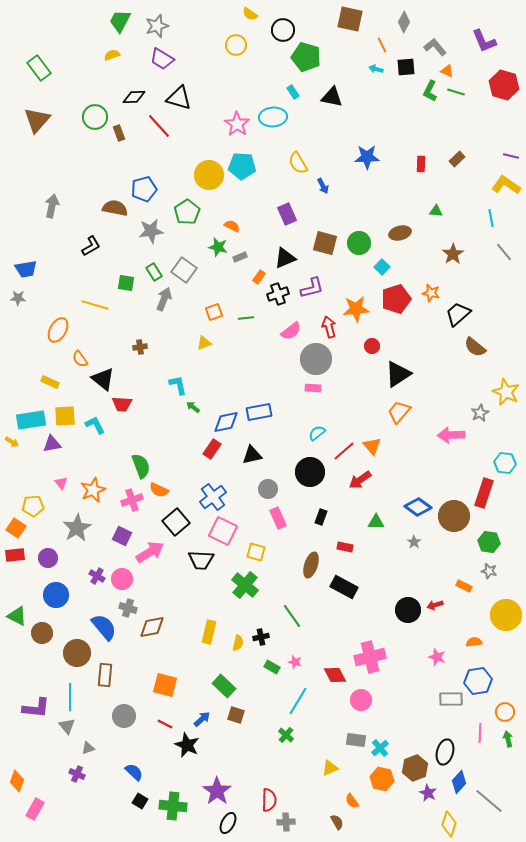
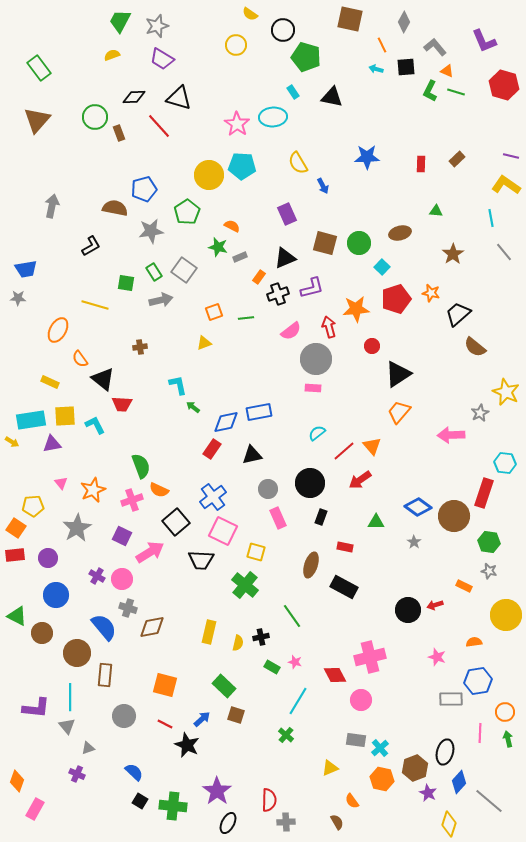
gray arrow at (164, 299): moved 3 px left, 1 px down; rotated 55 degrees clockwise
black circle at (310, 472): moved 11 px down
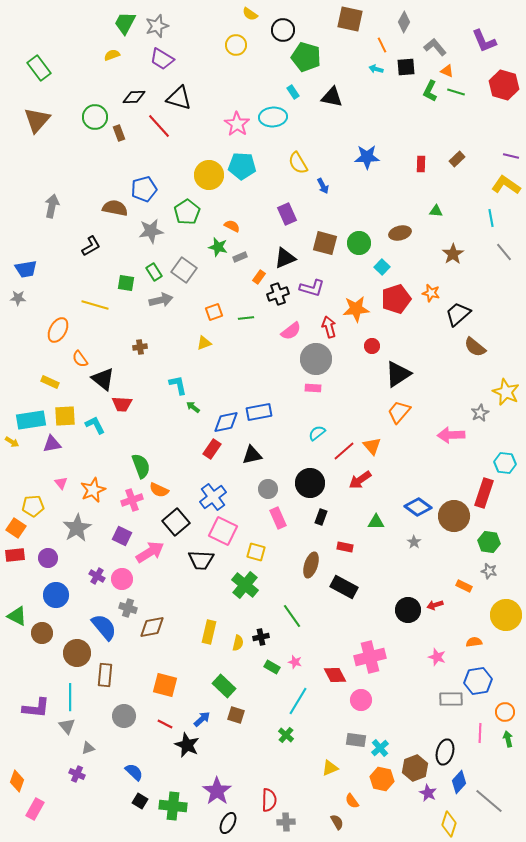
green trapezoid at (120, 21): moved 5 px right, 2 px down
purple L-shape at (312, 288): rotated 30 degrees clockwise
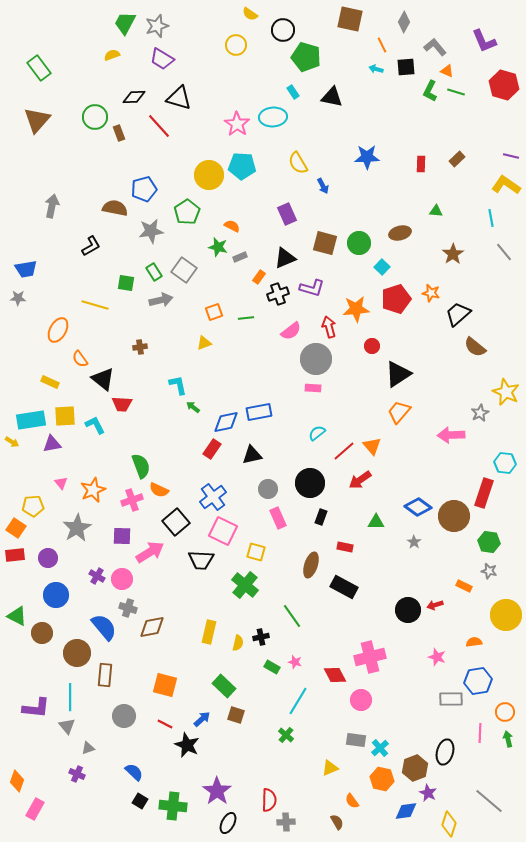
purple square at (122, 536): rotated 24 degrees counterclockwise
blue diamond at (459, 782): moved 53 px left, 29 px down; rotated 40 degrees clockwise
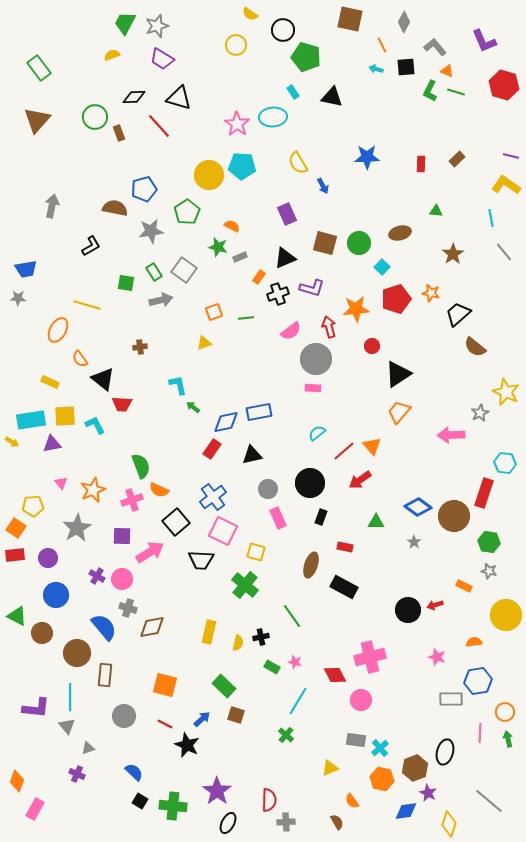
yellow line at (95, 305): moved 8 px left
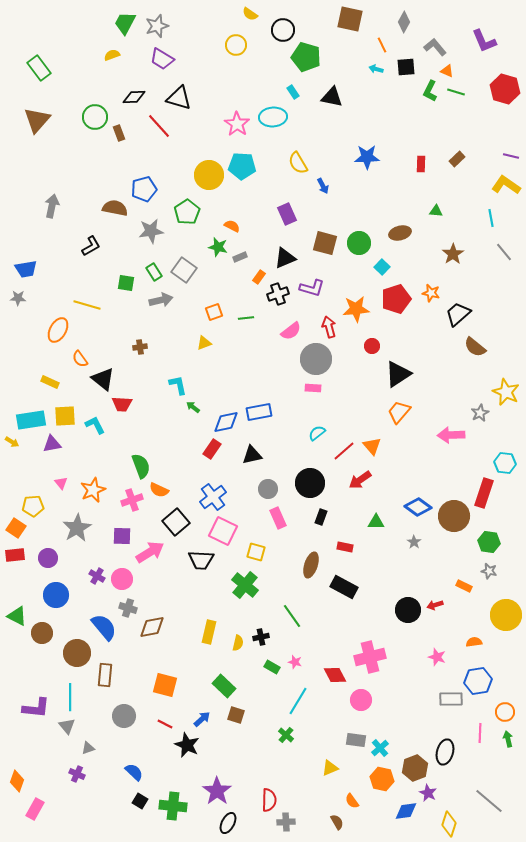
red hexagon at (504, 85): moved 1 px right, 4 px down
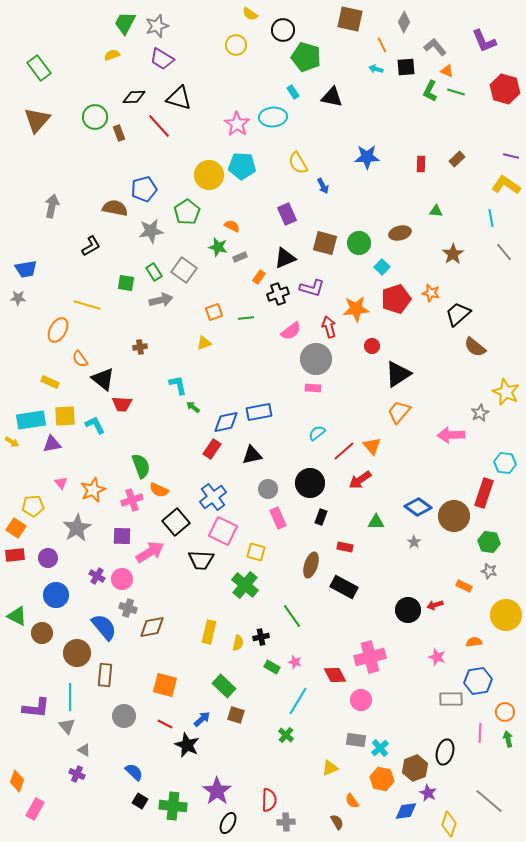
gray triangle at (88, 748): moved 4 px left, 2 px down; rotated 48 degrees clockwise
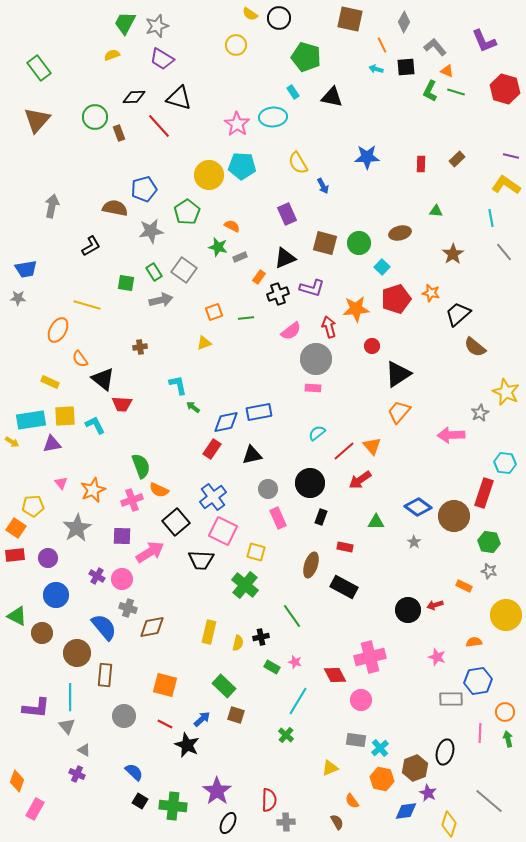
black circle at (283, 30): moved 4 px left, 12 px up
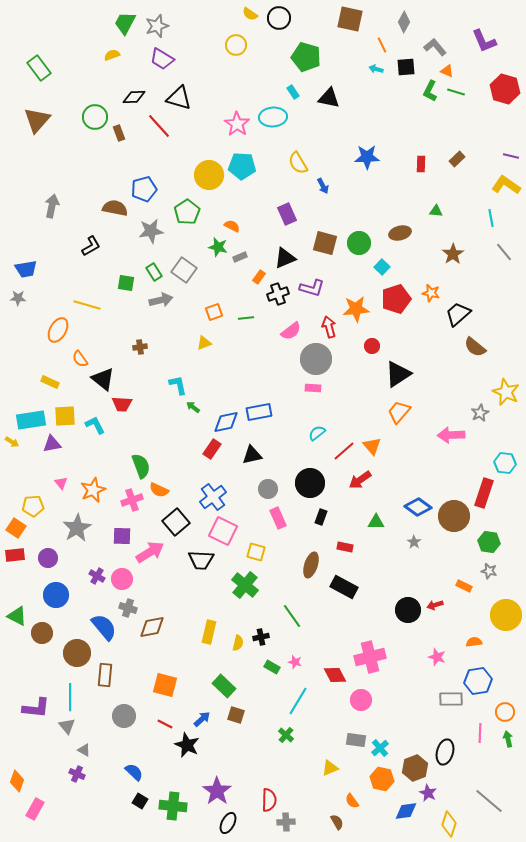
black triangle at (332, 97): moved 3 px left, 1 px down
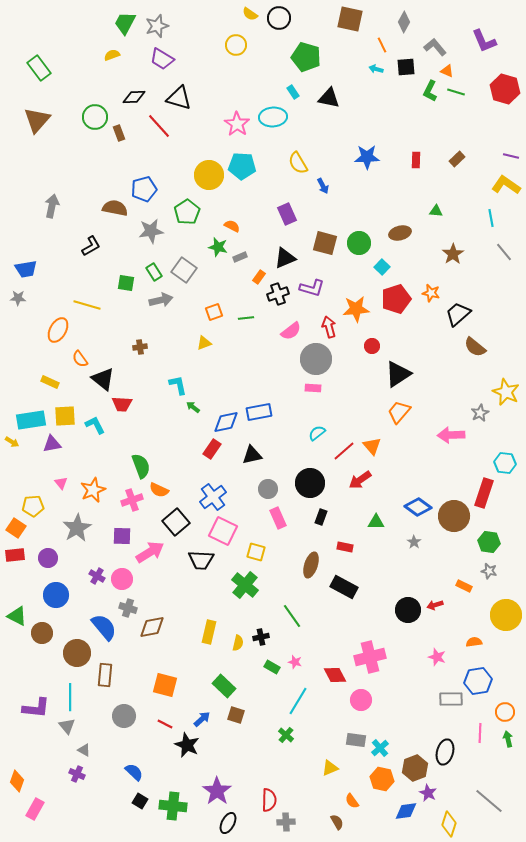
red rectangle at (421, 164): moved 5 px left, 4 px up
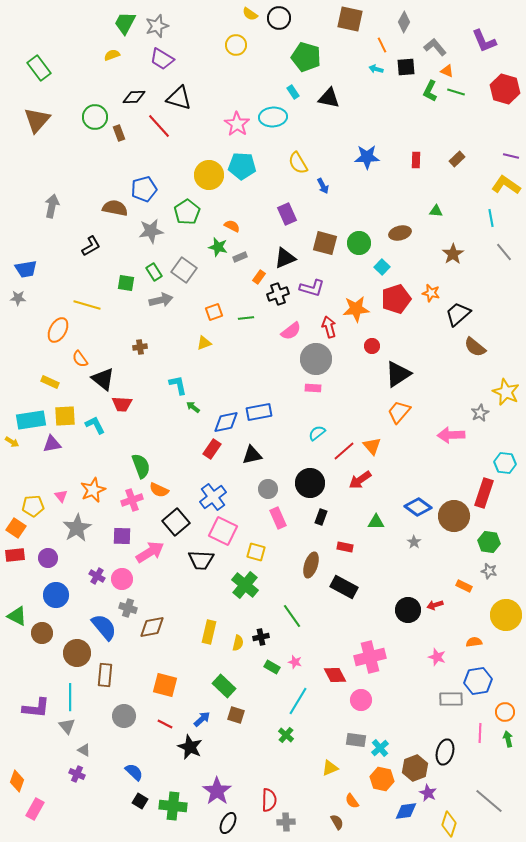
pink triangle at (61, 483): moved 13 px down
black star at (187, 745): moved 3 px right, 2 px down
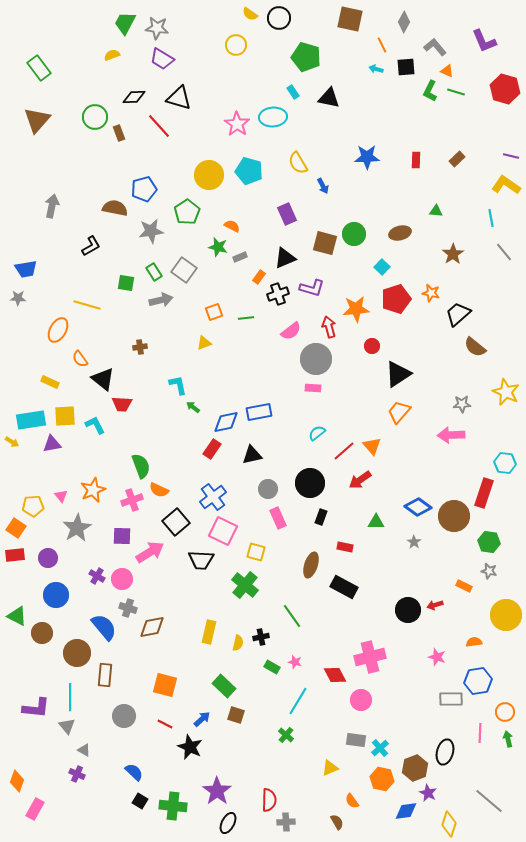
gray star at (157, 26): moved 2 px down; rotated 25 degrees clockwise
cyan pentagon at (242, 166): moved 7 px right, 5 px down; rotated 12 degrees clockwise
green circle at (359, 243): moved 5 px left, 9 px up
gray star at (480, 413): moved 18 px left, 9 px up; rotated 24 degrees clockwise
